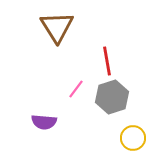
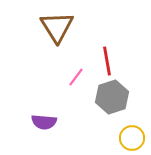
pink line: moved 12 px up
yellow circle: moved 1 px left
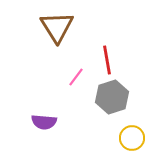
red line: moved 1 px up
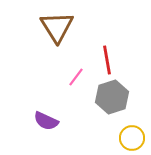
purple semicircle: moved 2 px right, 1 px up; rotated 20 degrees clockwise
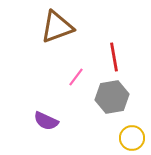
brown triangle: rotated 42 degrees clockwise
red line: moved 7 px right, 3 px up
gray hexagon: rotated 8 degrees clockwise
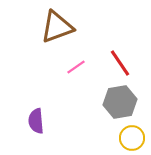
red line: moved 6 px right, 6 px down; rotated 24 degrees counterclockwise
pink line: moved 10 px up; rotated 18 degrees clockwise
gray hexagon: moved 8 px right, 5 px down
purple semicircle: moved 10 px left; rotated 60 degrees clockwise
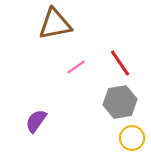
brown triangle: moved 2 px left, 3 px up; rotated 9 degrees clockwise
purple semicircle: rotated 40 degrees clockwise
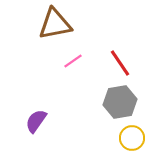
pink line: moved 3 px left, 6 px up
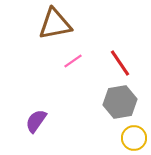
yellow circle: moved 2 px right
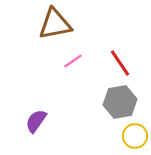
yellow circle: moved 1 px right, 2 px up
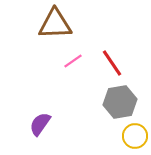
brown triangle: rotated 9 degrees clockwise
red line: moved 8 px left
purple semicircle: moved 4 px right, 3 px down
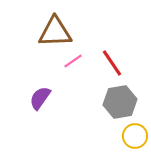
brown triangle: moved 8 px down
purple semicircle: moved 26 px up
